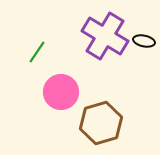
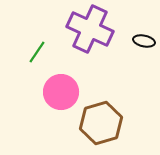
purple cross: moved 15 px left, 7 px up; rotated 6 degrees counterclockwise
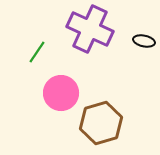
pink circle: moved 1 px down
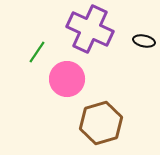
pink circle: moved 6 px right, 14 px up
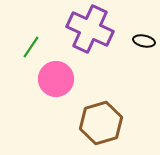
green line: moved 6 px left, 5 px up
pink circle: moved 11 px left
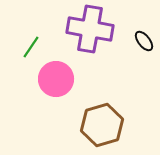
purple cross: rotated 15 degrees counterclockwise
black ellipse: rotated 40 degrees clockwise
brown hexagon: moved 1 px right, 2 px down
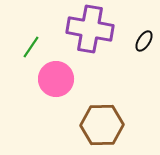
black ellipse: rotated 70 degrees clockwise
brown hexagon: rotated 15 degrees clockwise
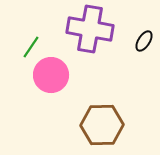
pink circle: moved 5 px left, 4 px up
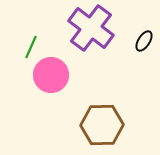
purple cross: moved 1 px right, 1 px up; rotated 27 degrees clockwise
green line: rotated 10 degrees counterclockwise
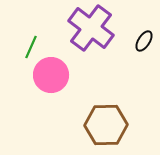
brown hexagon: moved 4 px right
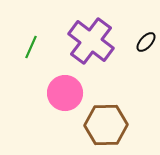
purple cross: moved 13 px down
black ellipse: moved 2 px right, 1 px down; rotated 10 degrees clockwise
pink circle: moved 14 px right, 18 px down
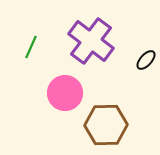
black ellipse: moved 18 px down
